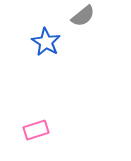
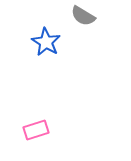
gray semicircle: rotated 70 degrees clockwise
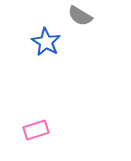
gray semicircle: moved 3 px left
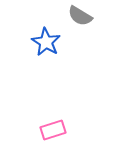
pink rectangle: moved 17 px right
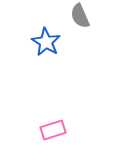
gray semicircle: rotated 35 degrees clockwise
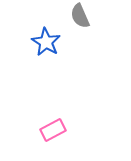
pink rectangle: rotated 10 degrees counterclockwise
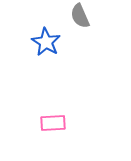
pink rectangle: moved 7 px up; rotated 25 degrees clockwise
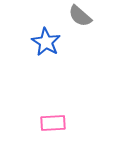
gray semicircle: rotated 25 degrees counterclockwise
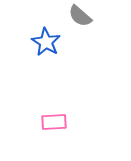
pink rectangle: moved 1 px right, 1 px up
